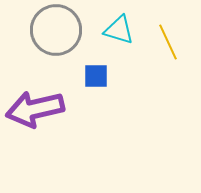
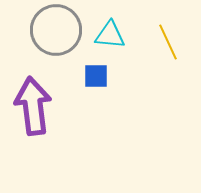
cyan triangle: moved 9 px left, 5 px down; rotated 12 degrees counterclockwise
purple arrow: moved 2 px left, 3 px up; rotated 96 degrees clockwise
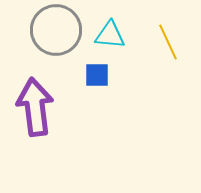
blue square: moved 1 px right, 1 px up
purple arrow: moved 2 px right, 1 px down
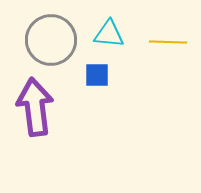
gray circle: moved 5 px left, 10 px down
cyan triangle: moved 1 px left, 1 px up
yellow line: rotated 63 degrees counterclockwise
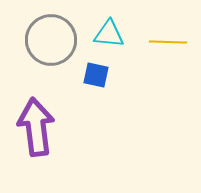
blue square: moved 1 px left; rotated 12 degrees clockwise
purple arrow: moved 1 px right, 20 px down
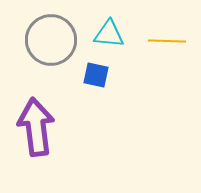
yellow line: moved 1 px left, 1 px up
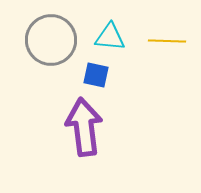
cyan triangle: moved 1 px right, 3 px down
purple arrow: moved 48 px right
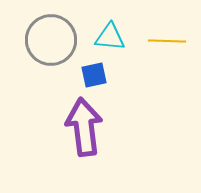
blue square: moved 2 px left; rotated 24 degrees counterclockwise
